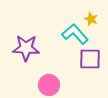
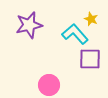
purple star: moved 3 px right, 23 px up; rotated 16 degrees counterclockwise
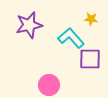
yellow star: rotated 16 degrees counterclockwise
cyan L-shape: moved 4 px left, 4 px down
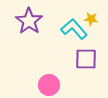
purple star: moved 4 px up; rotated 24 degrees counterclockwise
cyan L-shape: moved 3 px right, 9 px up
purple square: moved 4 px left
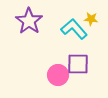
purple square: moved 8 px left, 5 px down
pink circle: moved 9 px right, 10 px up
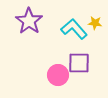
yellow star: moved 4 px right, 4 px down
purple square: moved 1 px right, 1 px up
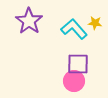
purple square: moved 1 px left, 1 px down
pink circle: moved 16 px right, 6 px down
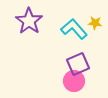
purple square: rotated 25 degrees counterclockwise
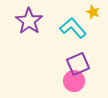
yellow star: moved 2 px left, 11 px up; rotated 16 degrees clockwise
cyan L-shape: moved 1 px left, 1 px up
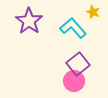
purple square: rotated 15 degrees counterclockwise
